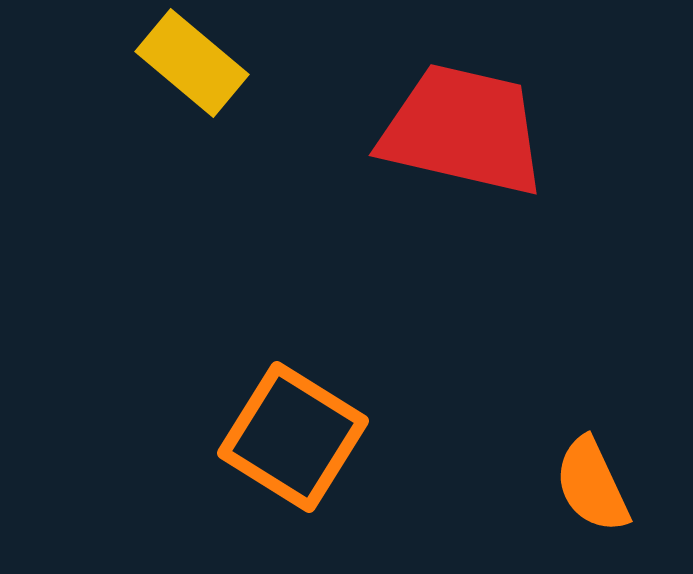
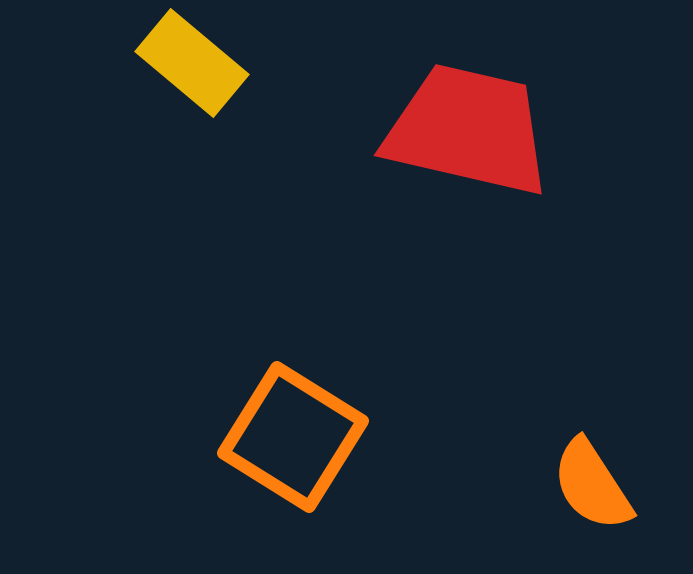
red trapezoid: moved 5 px right
orange semicircle: rotated 8 degrees counterclockwise
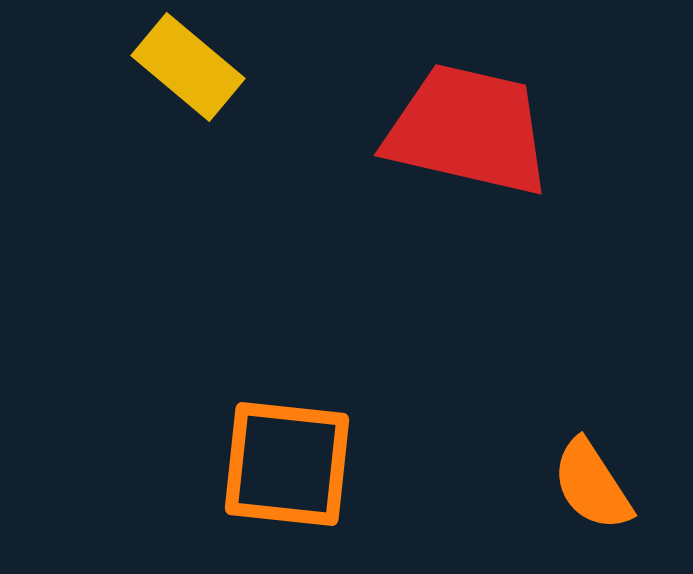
yellow rectangle: moved 4 px left, 4 px down
orange square: moved 6 px left, 27 px down; rotated 26 degrees counterclockwise
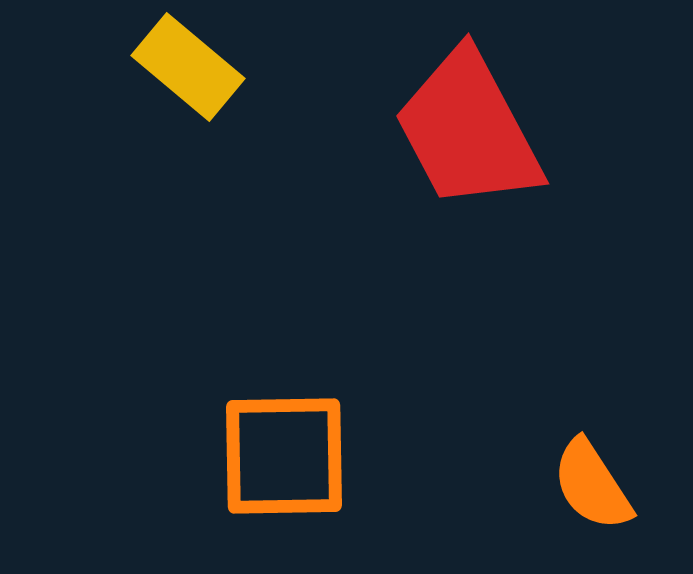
red trapezoid: rotated 131 degrees counterclockwise
orange square: moved 3 px left, 8 px up; rotated 7 degrees counterclockwise
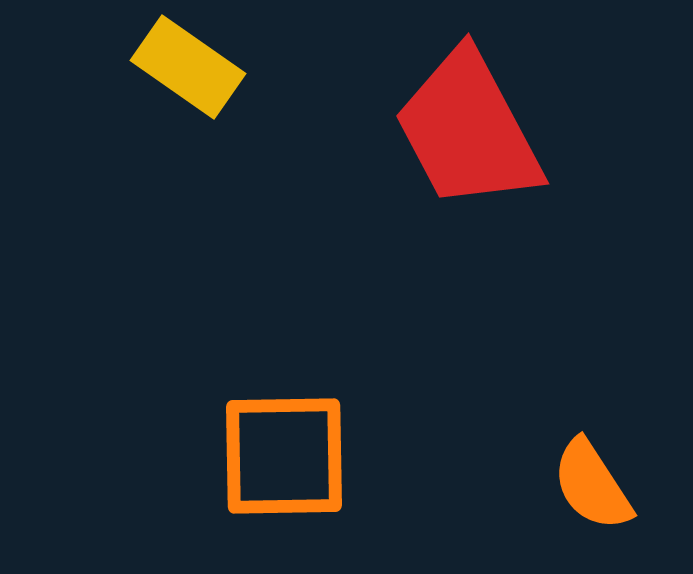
yellow rectangle: rotated 5 degrees counterclockwise
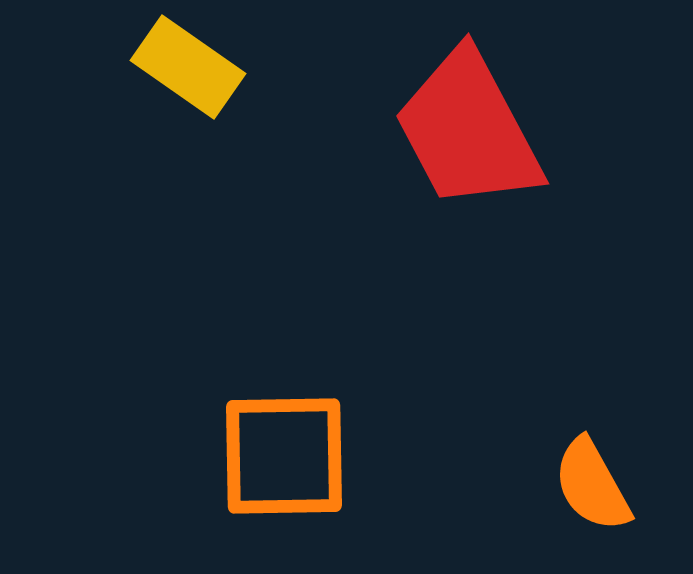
orange semicircle: rotated 4 degrees clockwise
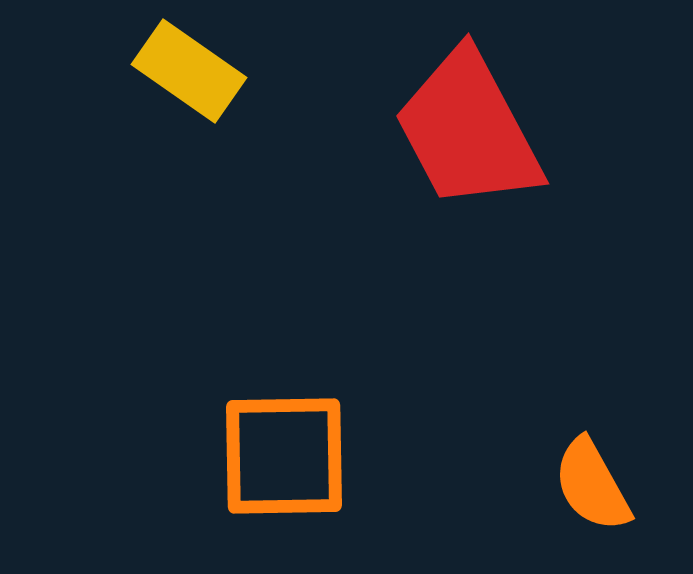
yellow rectangle: moved 1 px right, 4 px down
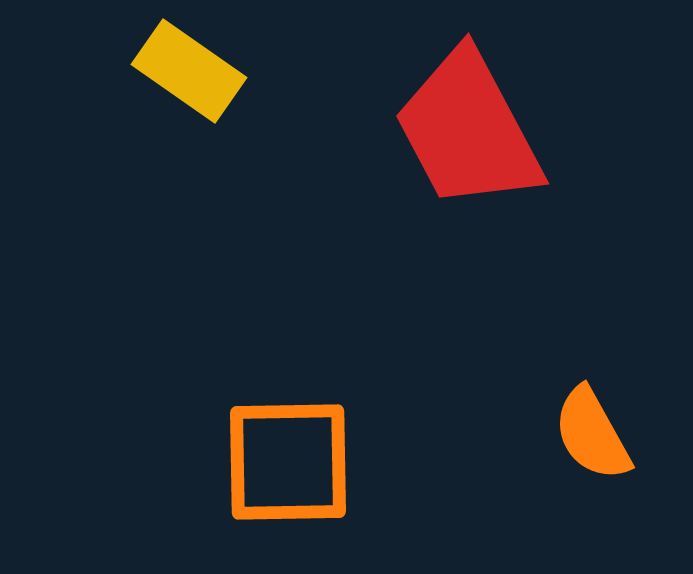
orange square: moved 4 px right, 6 px down
orange semicircle: moved 51 px up
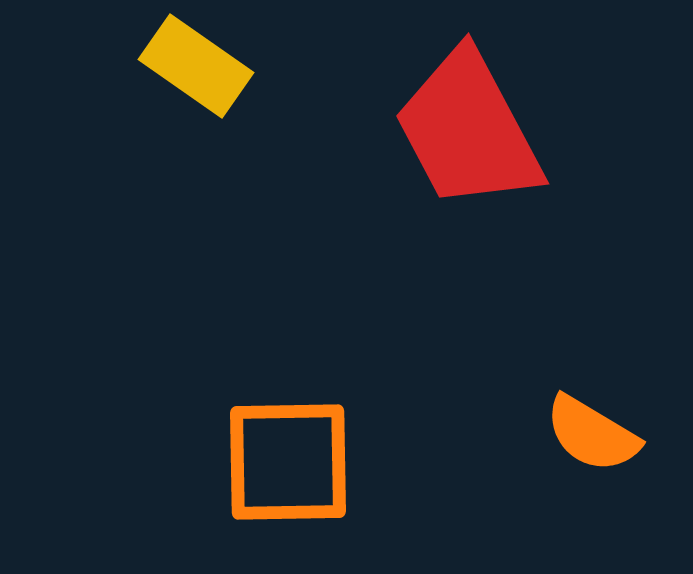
yellow rectangle: moved 7 px right, 5 px up
orange semicircle: rotated 30 degrees counterclockwise
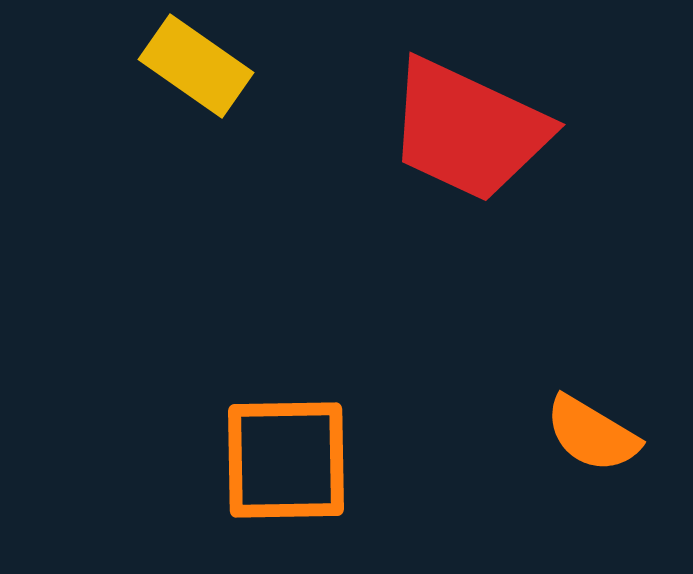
red trapezoid: rotated 37 degrees counterclockwise
orange square: moved 2 px left, 2 px up
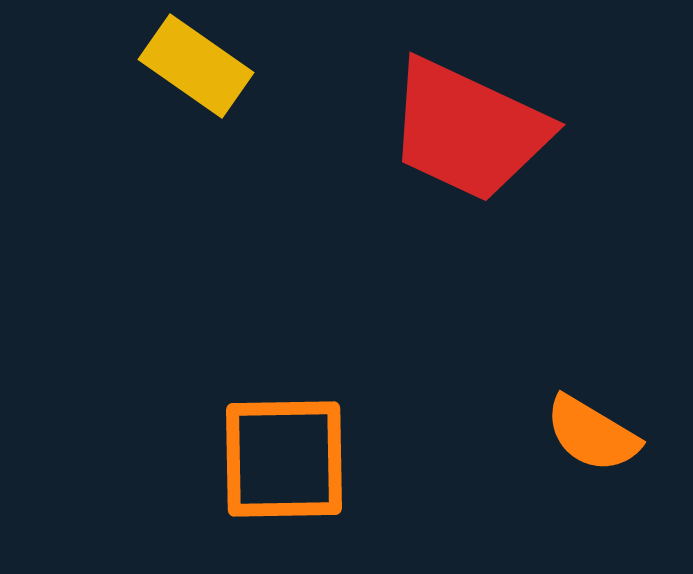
orange square: moved 2 px left, 1 px up
